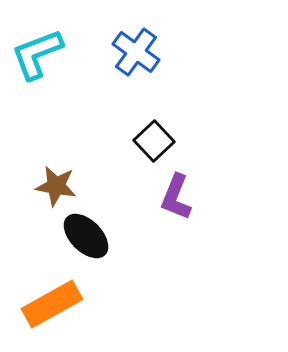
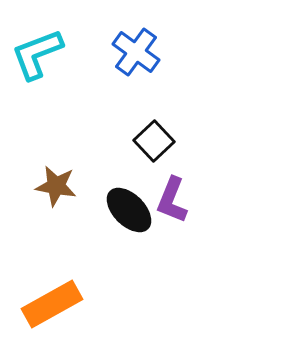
purple L-shape: moved 4 px left, 3 px down
black ellipse: moved 43 px right, 26 px up
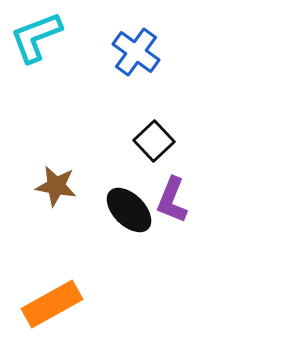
cyan L-shape: moved 1 px left, 17 px up
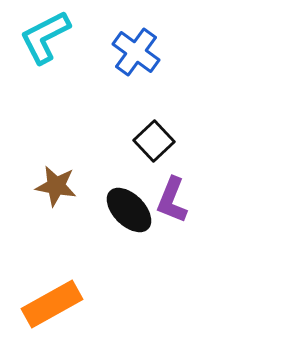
cyan L-shape: moved 9 px right; rotated 6 degrees counterclockwise
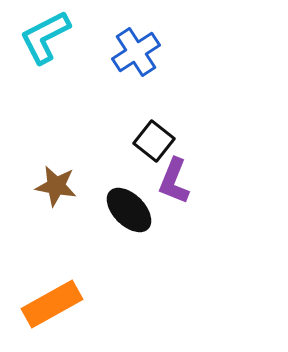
blue cross: rotated 21 degrees clockwise
black square: rotated 9 degrees counterclockwise
purple L-shape: moved 2 px right, 19 px up
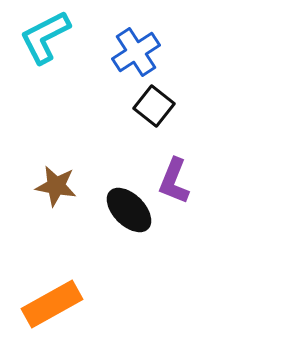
black square: moved 35 px up
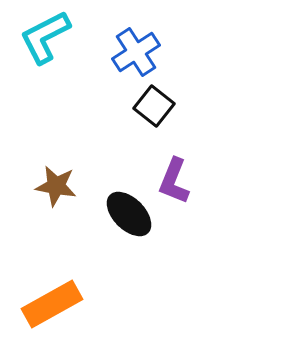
black ellipse: moved 4 px down
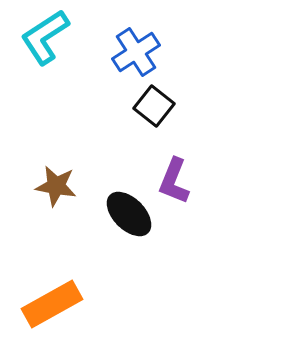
cyan L-shape: rotated 6 degrees counterclockwise
